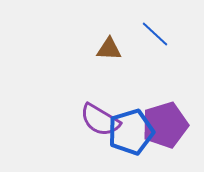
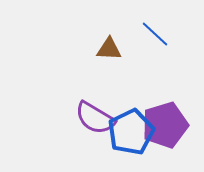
purple semicircle: moved 5 px left, 2 px up
blue pentagon: rotated 9 degrees counterclockwise
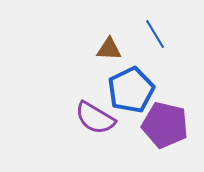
blue line: rotated 16 degrees clockwise
purple pentagon: rotated 30 degrees clockwise
blue pentagon: moved 42 px up
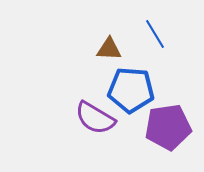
blue pentagon: rotated 30 degrees clockwise
purple pentagon: moved 3 px right, 2 px down; rotated 21 degrees counterclockwise
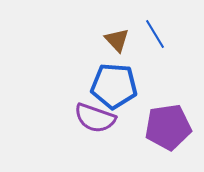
brown triangle: moved 8 px right, 9 px up; rotated 44 degrees clockwise
blue pentagon: moved 17 px left, 4 px up
purple semicircle: rotated 12 degrees counterclockwise
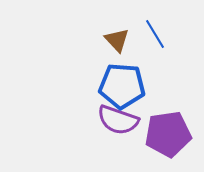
blue pentagon: moved 8 px right
purple semicircle: moved 23 px right, 2 px down
purple pentagon: moved 7 px down
